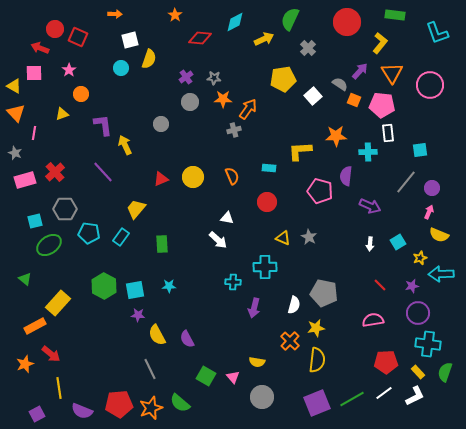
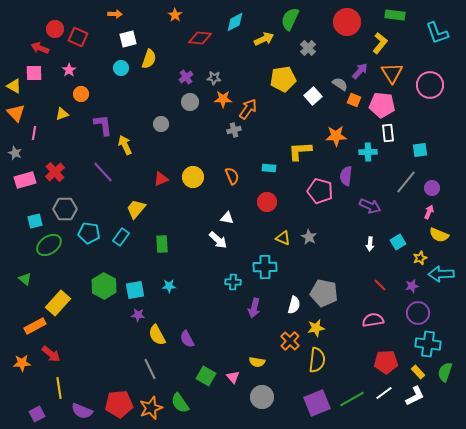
white square at (130, 40): moved 2 px left, 1 px up
orange star at (25, 364): moved 3 px left, 1 px up; rotated 18 degrees clockwise
green semicircle at (180, 403): rotated 15 degrees clockwise
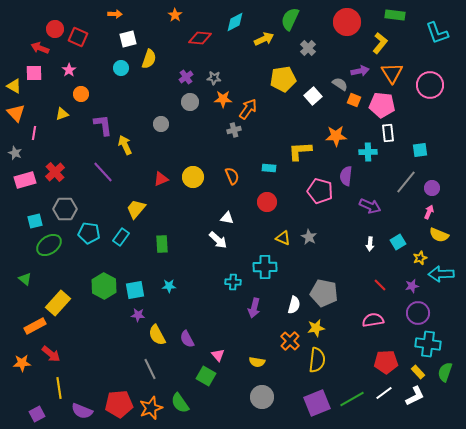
purple arrow at (360, 71): rotated 36 degrees clockwise
pink triangle at (233, 377): moved 15 px left, 22 px up
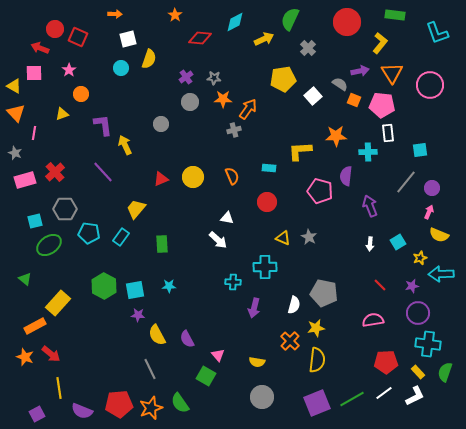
purple arrow at (370, 206): rotated 135 degrees counterclockwise
orange star at (22, 363): moved 3 px right, 6 px up; rotated 24 degrees clockwise
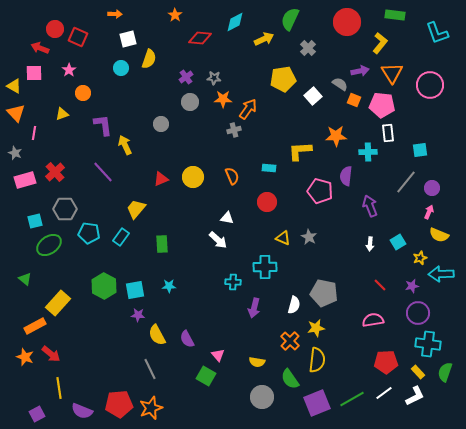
orange circle at (81, 94): moved 2 px right, 1 px up
green semicircle at (180, 403): moved 110 px right, 24 px up
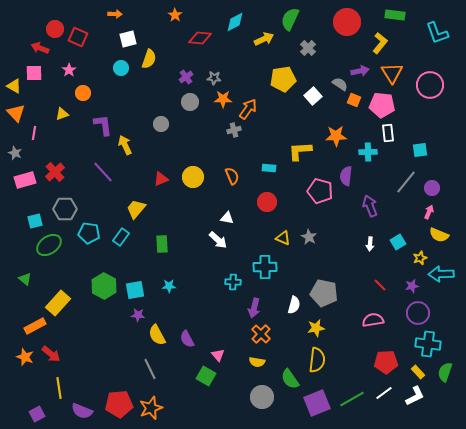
orange cross at (290, 341): moved 29 px left, 7 px up
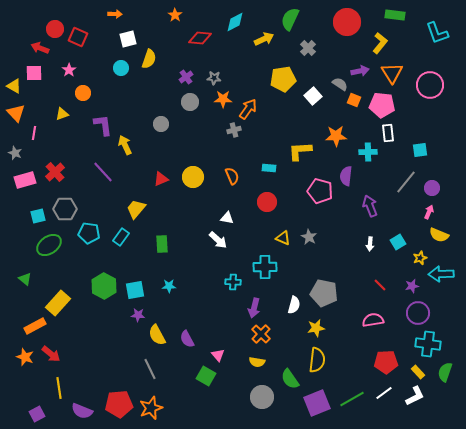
cyan square at (35, 221): moved 3 px right, 5 px up
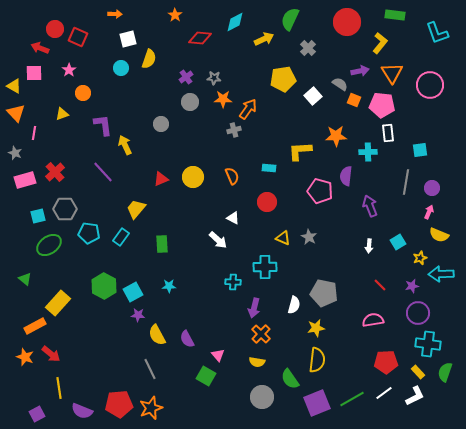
gray line at (406, 182): rotated 30 degrees counterclockwise
white triangle at (227, 218): moved 6 px right; rotated 16 degrees clockwise
white arrow at (370, 244): moved 1 px left, 2 px down
cyan square at (135, 290): moved 2 px left, 2 px down; rotated 18 degrees counterclockwise
